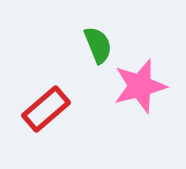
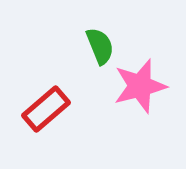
green semicircle: moved 2 px right, 1 px down
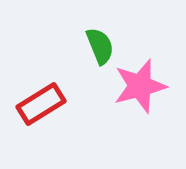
red rectangle: moved 5 px left, 5 px up; rotated 9 degrees clockwise
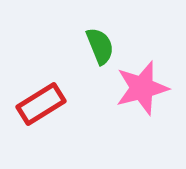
pink star: moved 2 px right, 2 px down
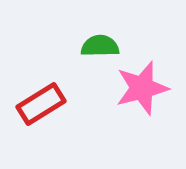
green semicircle: rotated 69 degrees counterclockwise
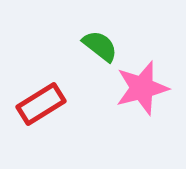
green semicircle: rotated 39 degrees clockwise
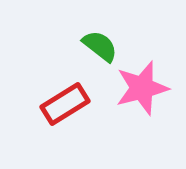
red rectangle: moved 24 px right
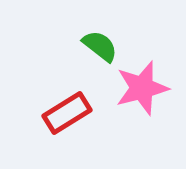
red rectangle: moved 2 px right, 9 px down
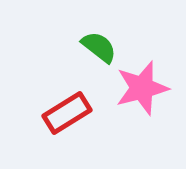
green semicircle: moved 1 px left, 1 px down
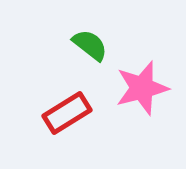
green semicircle: moved 9 px left, 2 px up
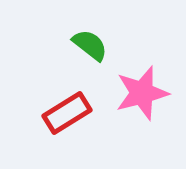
pink star: moved 5 px down
